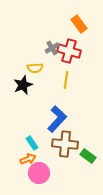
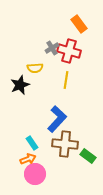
black star: moved 3 px left
pink circle: moved 4 px left, 1 px down
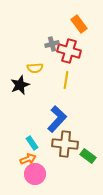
gray cross: moved 4 px up; rotated 16 degrees clockwise
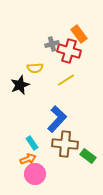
orange rectangle: moved 10 px down
yellow line: rotated 48 degrees clockwise
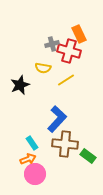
orange rectangle: rotated 12 degrees clockwise
yellow semicircle: moved 8 px right; rotated 14 degrees clockwise
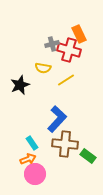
red cross: moved 1 px up
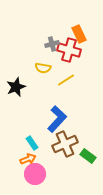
black star: moved 4 px left, 2 px down
brown cross: rotated 30 degrees counterclockwise
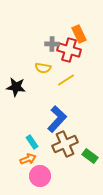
gray cross: rotated 16 degrees clockwise
black star: rotated 30 degrees clockwise
cyan rectangle: moved 1 px up
green rectangle: moved 2 px right
pink circle: moved 5 px right, 2 px down
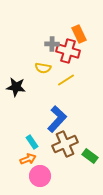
red cross: moved 1 px left, 1 px down
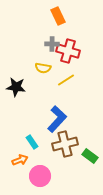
orange rectangle: moved 21 px left, 18 px up
brown cross: rotated 10 degrees clockwise
orange arrow: moved 8 px left, 1 px down
